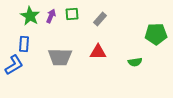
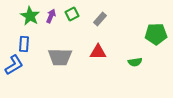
green square: rotated 24 degrees counterclockwise
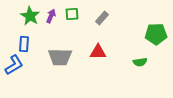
green square: rotated 24 degrees clockwise
gray rectangle: moved 2 px right, 1 px up
green semicircle: moved 5 px right
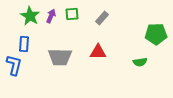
blue L-shape: rotated 45 degrees counterclockwise
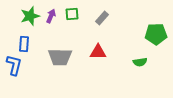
green star: rotated 24 degrees clockwise
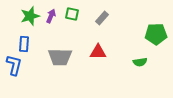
green square: rotated 16 degrees clockwise
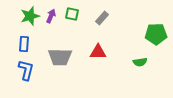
blue L-shape: moved 12 px right, 5 px down
